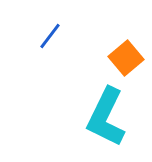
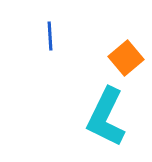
blue line: rotated 40 degrees counterclockwise
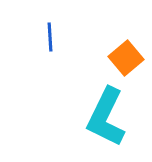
blue line: moved 1 px down
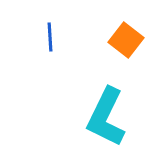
orange square: moved 18 px up; rotated 12 degrees counterclockwise
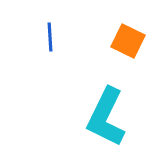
orange square: moved 2 px right, 1 px down; rotated 12 degrees counterclockwise
